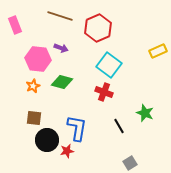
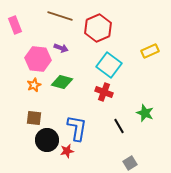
yellow rectangle: moved 8 px left
orange star: moved 1 px right, 1 px up
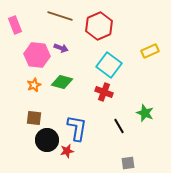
red hexagon: moved 1 px right, 2 px up
pink hexagon: moved 1 px left, 4 px up
gray square: moved 2 px left; rotated 24 degrees clockwise
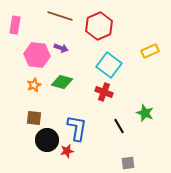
pink rectangle: rotated 30 degrees clockwise
